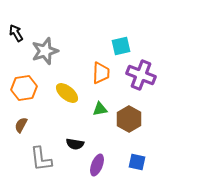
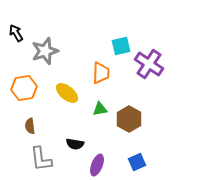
purple cross: moved 8 px right, 11 px up; rotated 12 degrees clockwise
brown semicircle: moved 9 px right, 1 px down; rotated 35 degrees counterclockwise
blue square: rotated 36 degrees counterclockwise
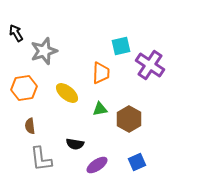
gray star: moved 1 px left
purple cross: moved 1 px right, 1 px down
purple ellipse: rotated 35 degrees clockwise
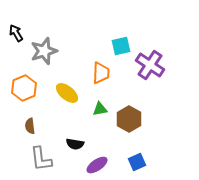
orange hexagon: rotated 15 degrees counterclockwise
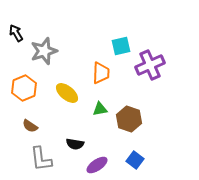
purple cross: rotated 32 degrees clockwise
brown hexagon: rotated 10 degrees counterclockwise
brown semicircle: rotated 49 degrees counterclockwise
blue square: moved 2 px left, 2 px up; rotated 30 degrees counterclockwise
